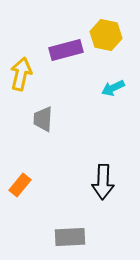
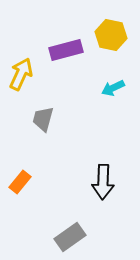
yellow hexagon: moved 5 px right
yellow arrow: rotated 12 degrees clockwise
gray trapezoid: rotated 12 degrees clockwise
orange rectangle: moved 3 px up
gray rectangle: rotated 32 degrees counterclockwise
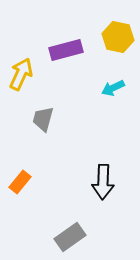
yellow hexagon: moved 7 px right, 2 px down
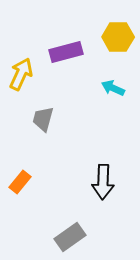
yellow hexagon: rotated 12 degrees counterclockwise
purple rectangle: moved 2 px down
cyan arrow: rotated 50 degrees clockwise
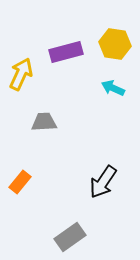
yellow hexagon: moved 3 px left, 7 px down; rotated 8 degrees clockwise
gray trapezoid: moved 1 px right, 3 px down; rotated 72 degrees clockwise
black arrow: rotated 32 degrees clockwise
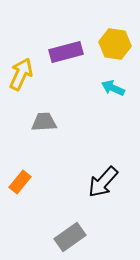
black arrow: rotated 8 degrees clockwise
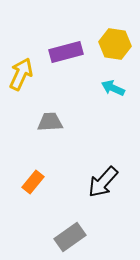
gray trapezoid: moved 6 px right
orange rectangle: moved 13 px right
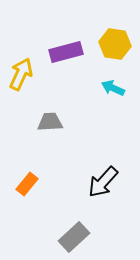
orange rectangle: moved 6 px left, 2 px down
gray rectangle: moved 4 px right; rotated 8 degrees counterclockwise
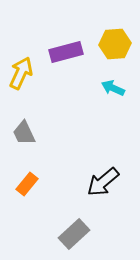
yellow hexagon: rotated 12 degrees counterclockwise
yellow arrow: moved 1 px up
gray trapezoid: moved 26 px left, 11 px down; rotated 112 degrees counterclockwise
black arrow: rotated 8 degrees clockwise
gray rectangle: moved 3 px up
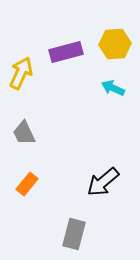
gray rectangle: rotated 32 degrees counterclockwise
